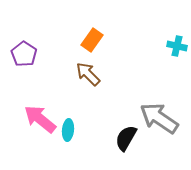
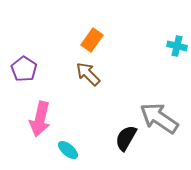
purple pentagon: moved 15 px down
pink arrow: rotated 116 degrees counterclockwise
cyan ellipse: moved 20 px down; rotated 55 degrees counterclockwise
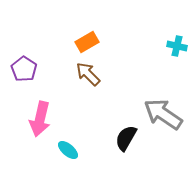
orange rectangle: moved 5 px left, 2 px down; rotated 25 degrees clockwise
gray arrow: moved 4 px right, 4 px up
